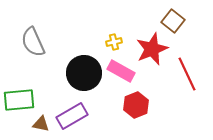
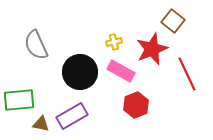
gray semicircle: moved 3 px right, 3 px down
black circle: moved 4 px left, 1 px up
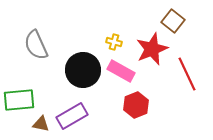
yellow cross: rotated 28 degrees clockwise
black circle: moved 3 px right, 2 px up
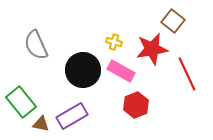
red star: rotated 12 degrees clockwise
green rectangle: moved 2 px right, 2 px down; rotated 56 degrees clockwise
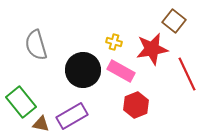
brown square: moved 1 px right
gray semicircle: rotated 8 degrees clockwise
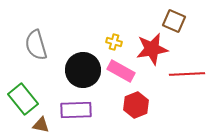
brown square: rotated 15 degrees counterclockwise
red line: rotated 68 degrees counterclockwise
green rectangle: moved 2 px right, 3 px up
purple rectangle: moved 4 px right, 6 px up; rotated 28 degrees clockwise
brown triangle: moved 1 px down
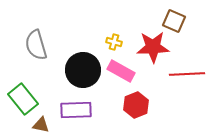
red star: moved 1 px right, 2 px up; rotated 8 degrees clockwise
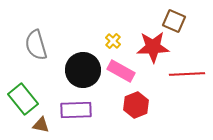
yellow cross: moved 1 px left, 1 px up; rotated 28 degrees clockwise
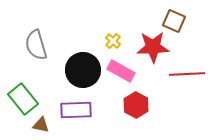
red hexagon: rotated 10 degrees counterclockwise
